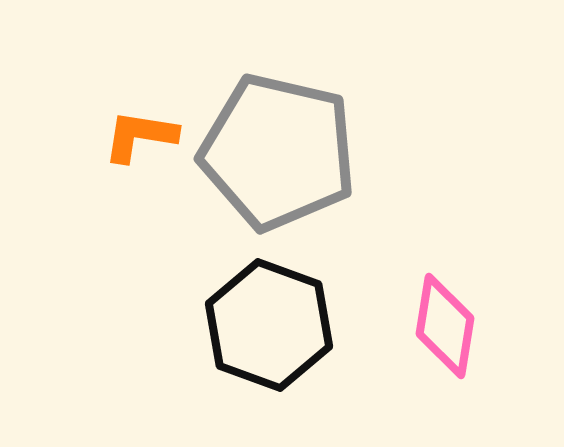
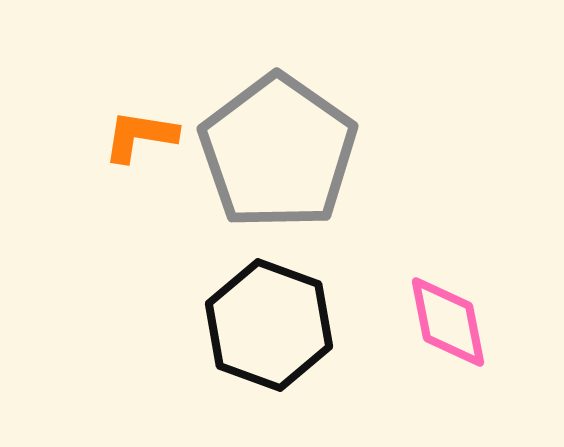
gray pentagon: rotated 22 degrees clockwise
pink diamond: moved 3 px right, 4 px up; rotated 20 degrees counterclockwise
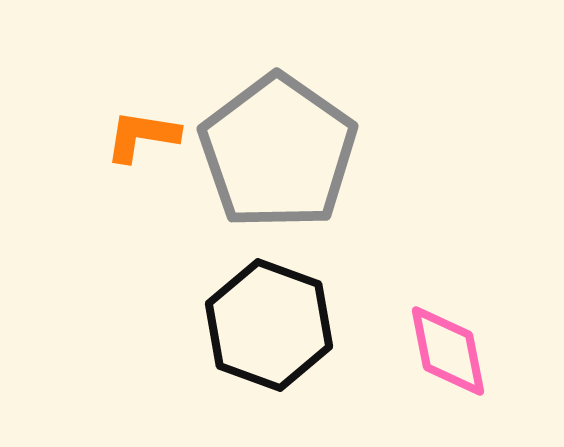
orange L-shape: moved 2 px right
pink diamond: moved 29 px down
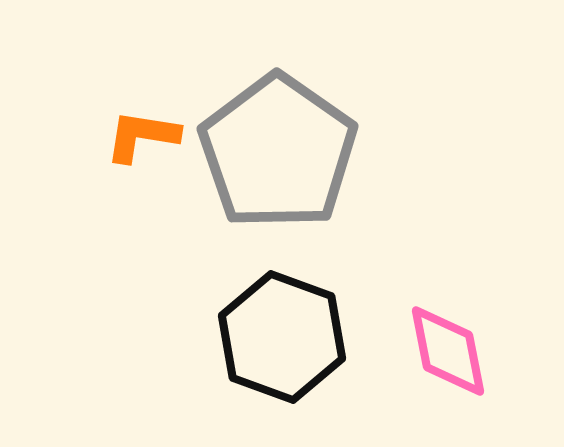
black hexagon: moved 13 px right, 12 px down
